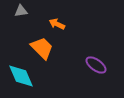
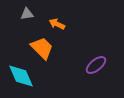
gray triangle: moved 6 px right, 3 px down
purple ellipse: rotated 75 degrees counterclockwise
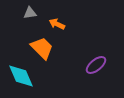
gray triangle: moved 3 px right, 1 px up
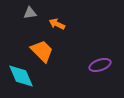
orange trapezoid: moved 3 px down
purple ellipse: moved 4 px right; rotated 20 degrees clockwise
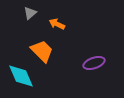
gray triangle: rotated 32 degrees counterclockwise
purple ellipse: moved 6 px left, 2 px up
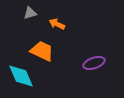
gray triangle: rotated 24 degrees clockwise
orange trapezoid: rotated 20 degrees counterclockwise
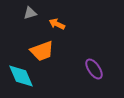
orange trapezoid: rotated 135 degrees clockwise
purple ellipse: moved 6 px down; rotated 75 degrees clockwise
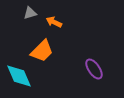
orange arrow: moved 3 px left, 2 px up
orange trapezoid: rotated 25 degrees counterclockwise
cyan diamond: moved 2 px left
